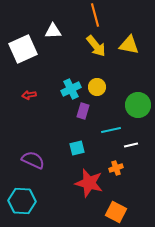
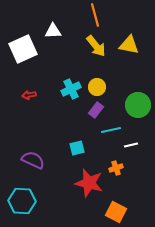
purple rectangle: moved 13 px right, 1 px up; rotated 21 degrees clockwise
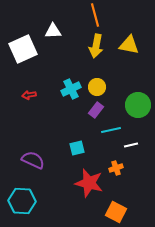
yellow arrow: rotated 50 degrees clockwise
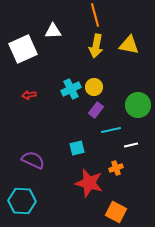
yellow circle: moved 3 px left
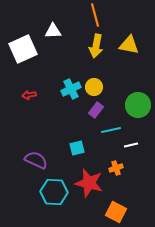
purple semicircle: moved 3 px right
cyan hexagon: moved 32 px right, 9 px up
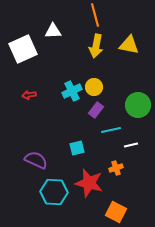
cyan cross: moved 1 px right, 2 px down
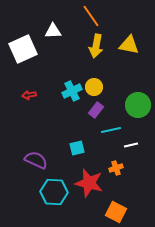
orange line: moved 4 px left, 1 px down; rotated 20 degrees counterclockwise
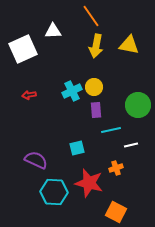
purple rectangle: rotated 42 degrees counterclockwise
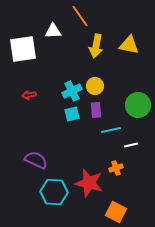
orange line: moved 11 px left
white square: rotated 16 degrees clockwise
yellow circle: moved 1 px right, 1 px up
cyan square: moved 5 px left, 34 px up
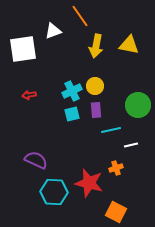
white triangle: rotated 18 degrees counterclockwise
